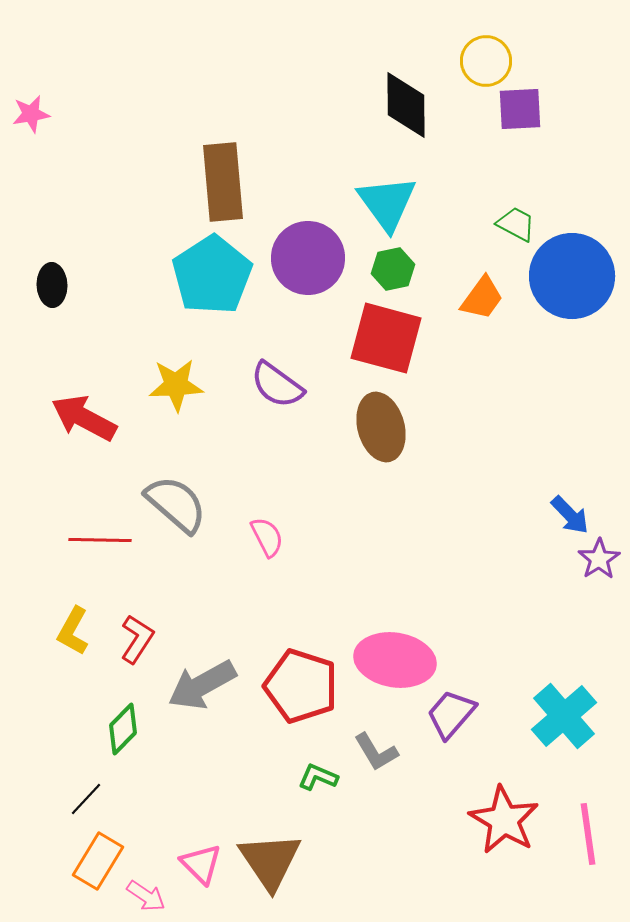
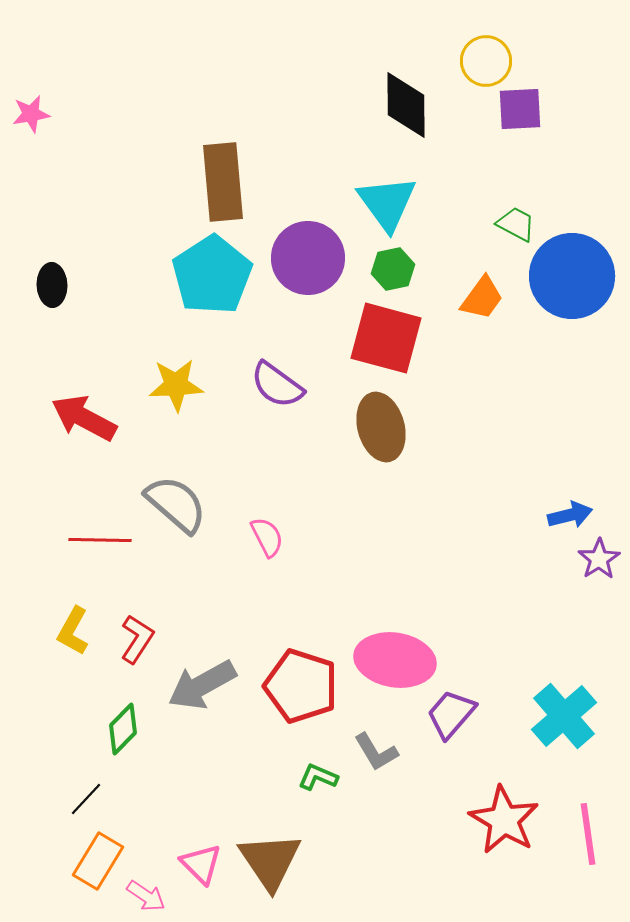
blue arrow: rotated 60 degrees counterclockwise
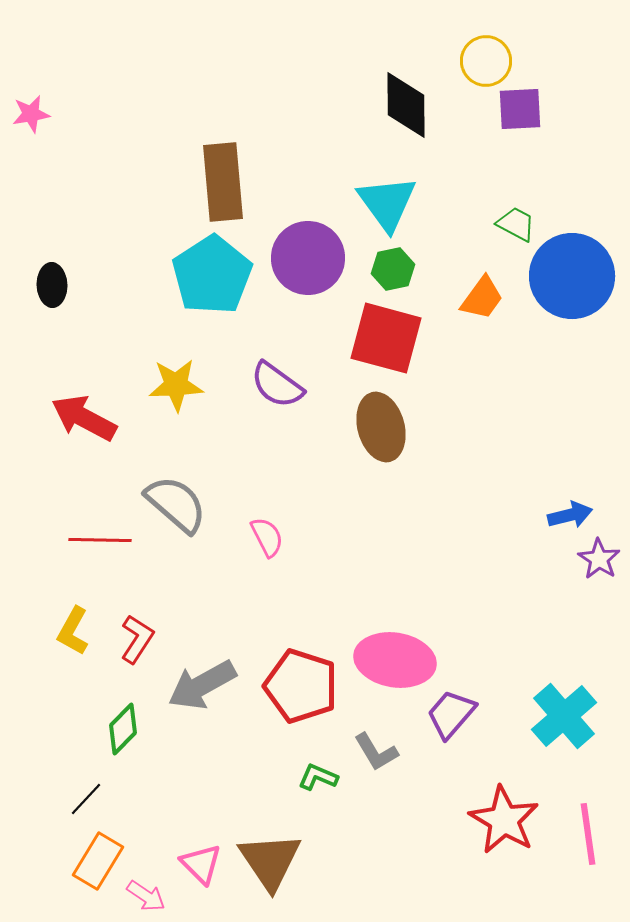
purple star: rotated 6 degrees counterclockwise
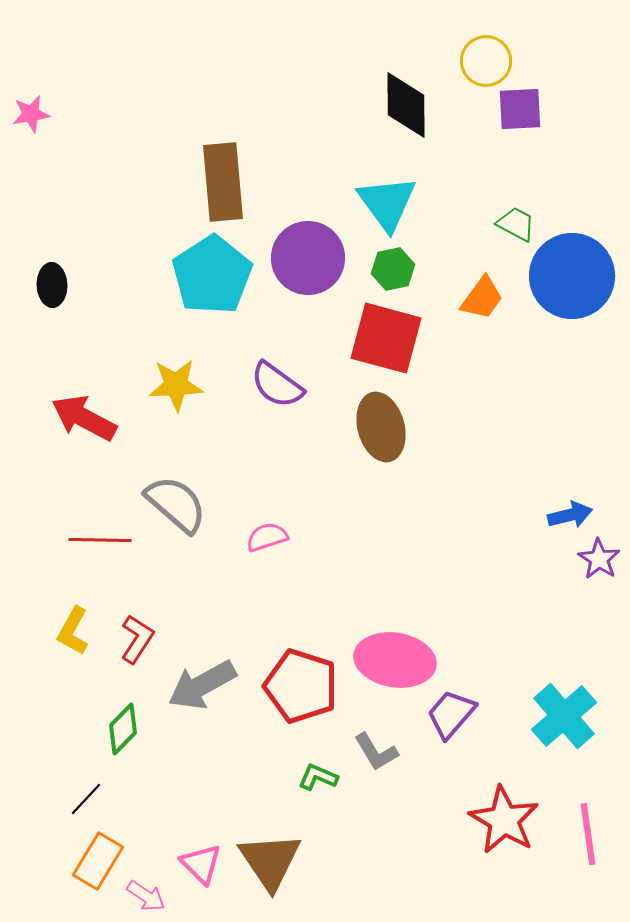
pink semicircle: rotated 81 degrees counterclockwise
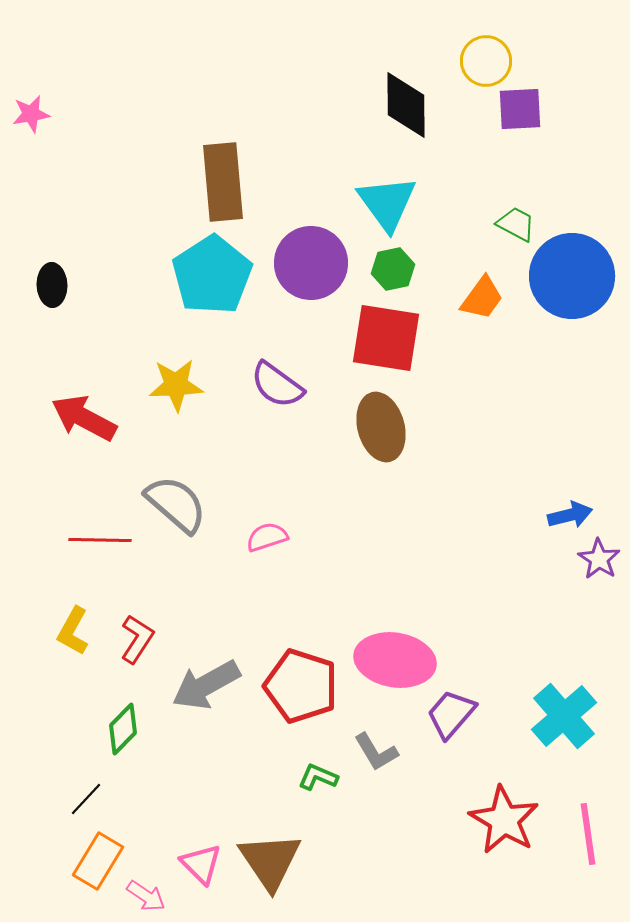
purple circle: moved 3 px right, 5 px down
red square: rotated 6 degrees counterclockwise
gray arrow: moved 4 px right
